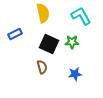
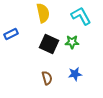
blue rectangle: moved 4 px left
brown semicircle: moved 5 px right, 11 px down
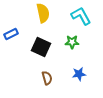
black square: moved 8 px left, 3 px down
blue star: moved 4 px right
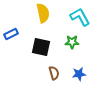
cyan L-shape: moved 1 px left, 1 px down
black square: rotated 12 degrees counterclockwise
brown semicircle: moved 7 px right, 5 px up
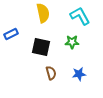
cyan L-shape: moved 1 px up
brown semicircle: moved 3 px left
